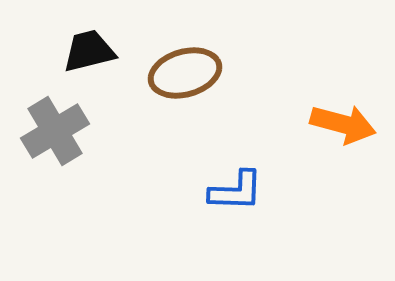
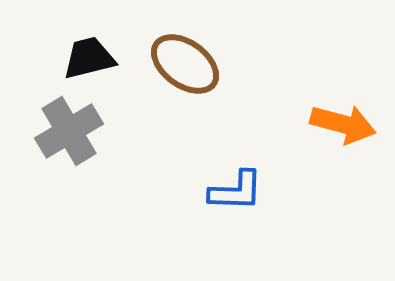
black trapezoid: moved 7 px down
brown ellipse: moved 9 px up; rotated 52 degrees clockwise
gray cross: moved 14 px right
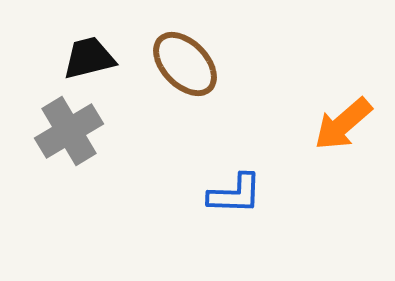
brown ellipse: rotated 10 degrees clockwise
orange arrow: rotated 124 degrees clockwise
blue L-shape: moved 1 px left, 3 px down
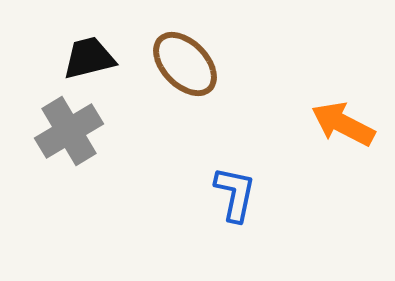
orange arrow: rotated 68 degrees clockwise
blue L-shape: rotated 80 degrees counterclockwise
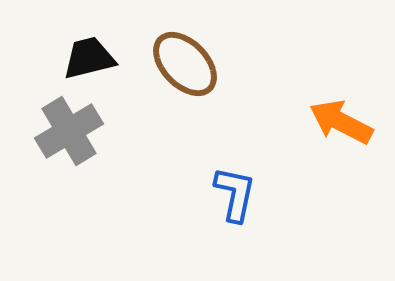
orange arrow: moved 2 px left, 2 px up
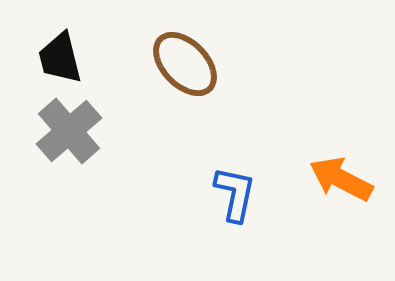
black trapezoid: moved 29 px left; rotated 90 degrees counterclockwise
orange arrow: moved 57 px down
gray cross: rotated 10 degrees counterclockwise
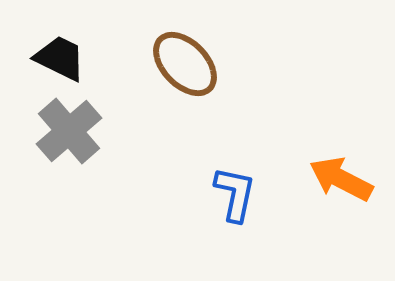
black trapezoid: rotated 130 degrees clockwise
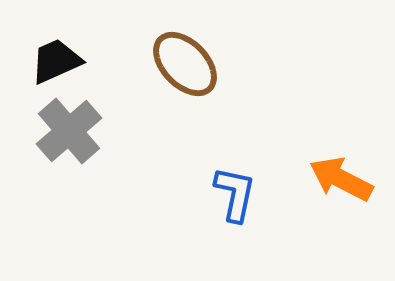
black trapezoid: moved 4 px left, 3 px down; rotated 50 degrees counterclockwise
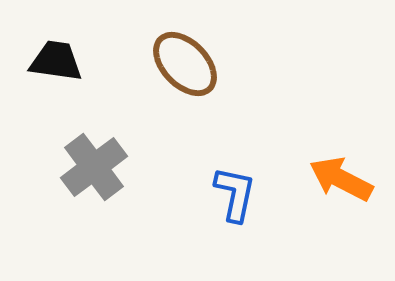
black trapezoid: rotated 32 degrees clockwise
gray cross: moved 25 px right, 36 px down; rotated 4 degrees clockwise
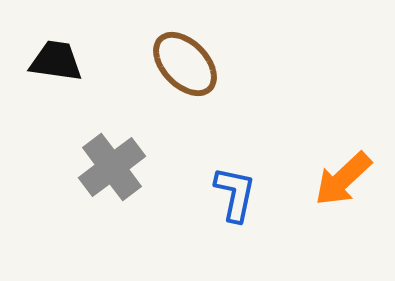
gray cross: moved 18 px right
orange arrow: moved 2 px right; rotated 70 degrees counterclockwise
